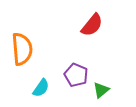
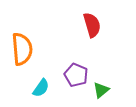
red semicircle: rotated 55 degrees counterclockwise
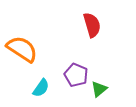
orange semicircle: rotated 52 degrees counterclockwise
green triangle: moved 2 px left, 1 px up
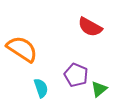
red semicircle: moved 2 px left, 2 px down; rotated 135 degrees clockwise
cyan semicircle: rotated 54 degrees counterclockwise
